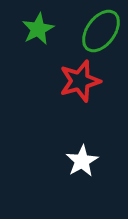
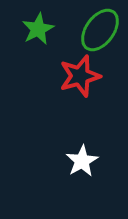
green ellipse: moved 1 px left, 1 px up
red star: moved 5 px up
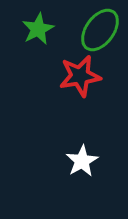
red star: rotated 6 degrees clockwise
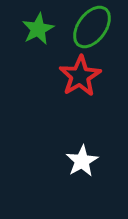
green ellipse: moved 8 px left, 3 px up
red star: rotated 21 degrees counterclockwise
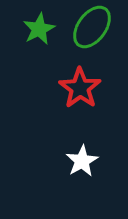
green star: moved 1 px right
red star: moved 12 px down; rotated 6 degrees counterclockwise
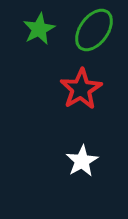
green ellipse: moved 2 px right, 3 px down
red star: moved 1 px right, 1 px down; rotated 6 degrees clockwise
